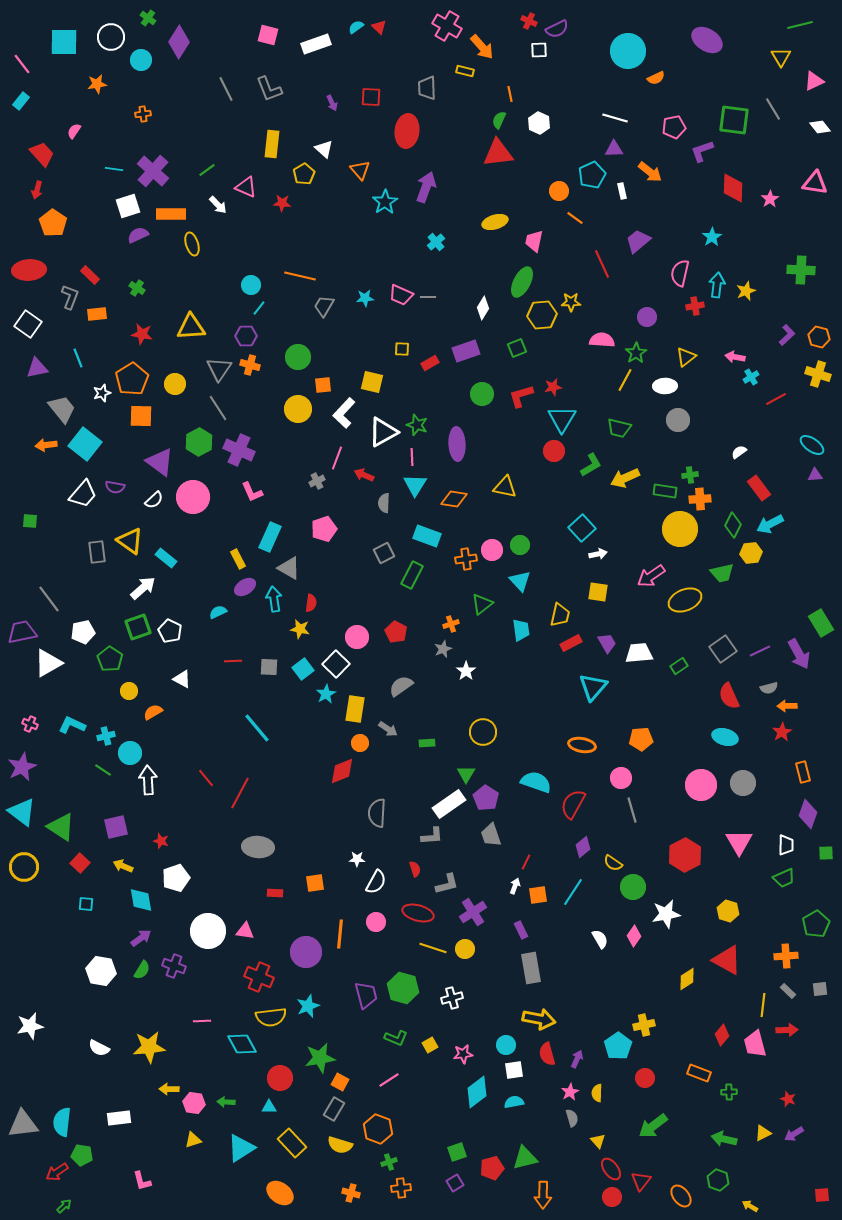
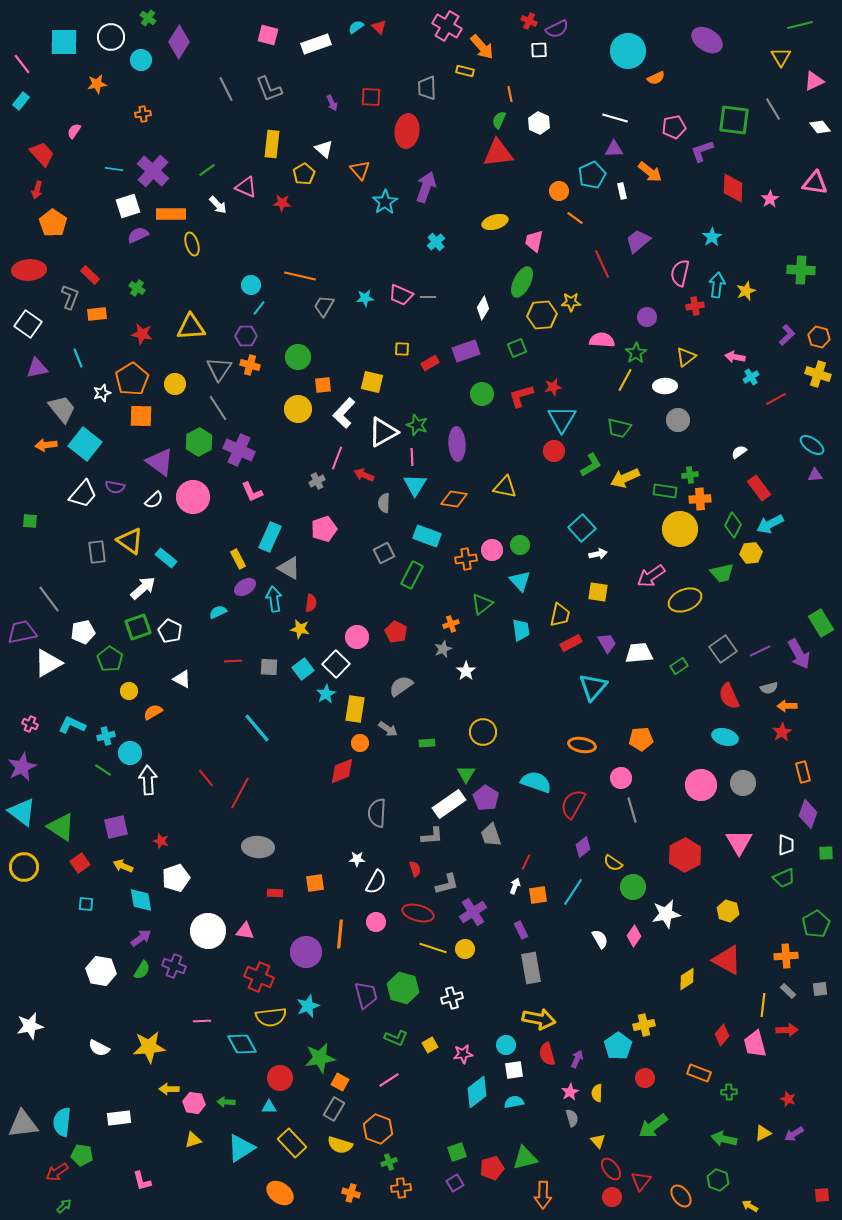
red square at (80, 863): rotated 12 degrees clockwise
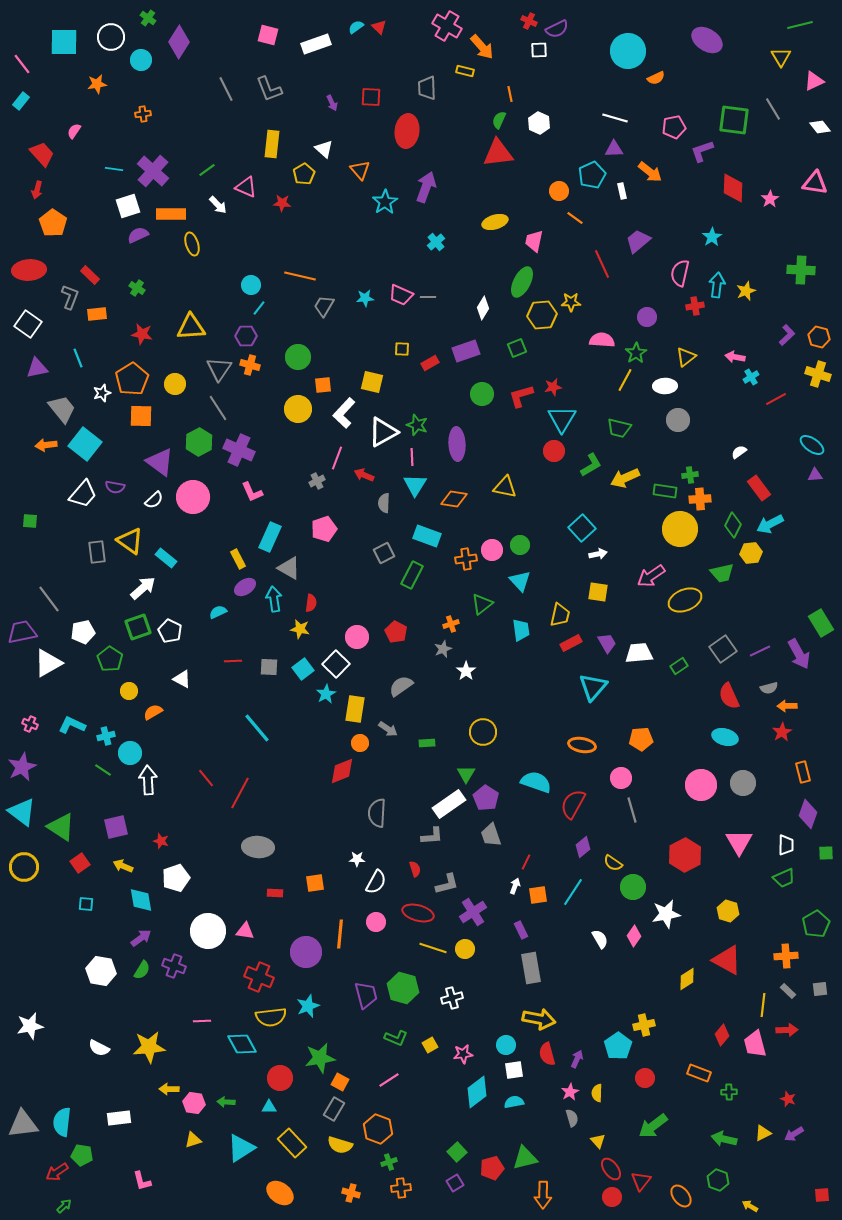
green square at (457, 1152): rotated 24 degrees counterclockwise
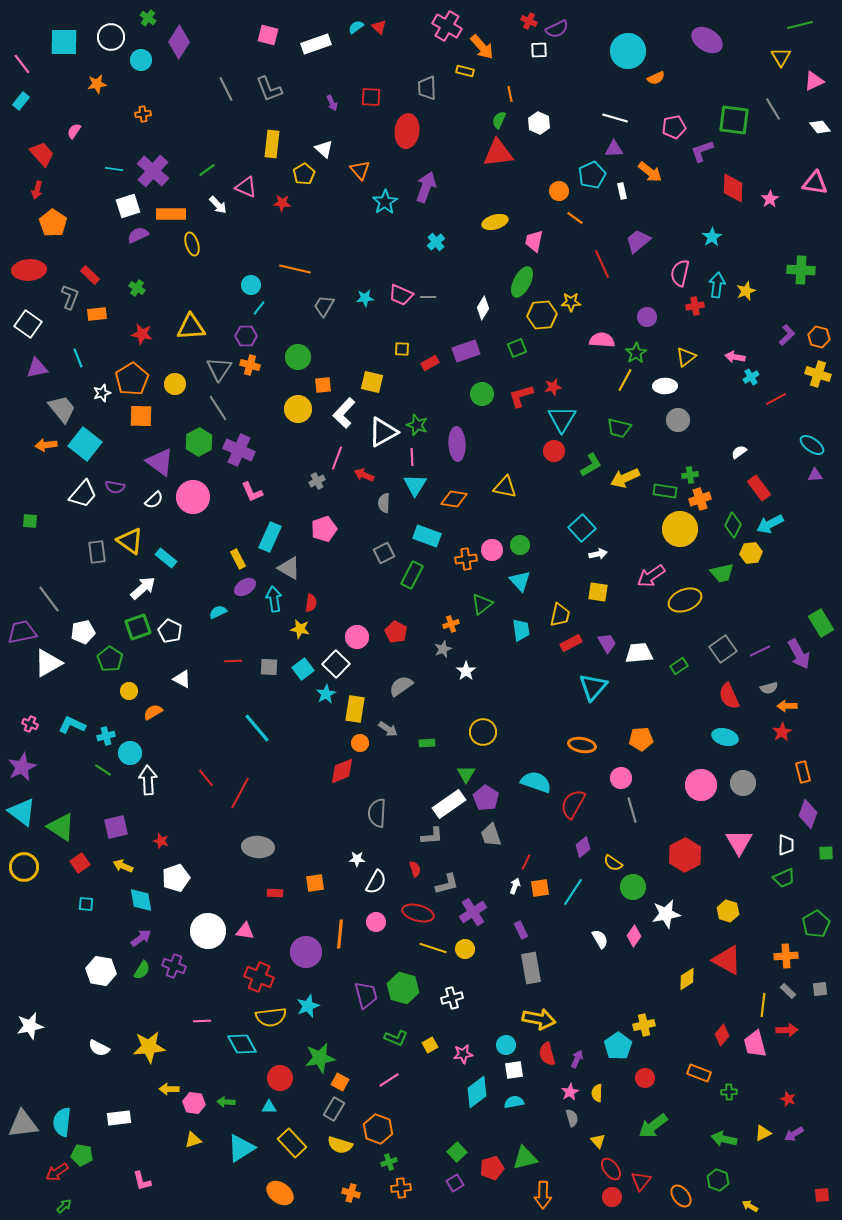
orange line at (300, 276): moved 5 px left, 7 px up
orange cross at (700, 499): rotated 15 degrees counterclockwise
orange square at (538, 895): moved 2 px right, 7 px up
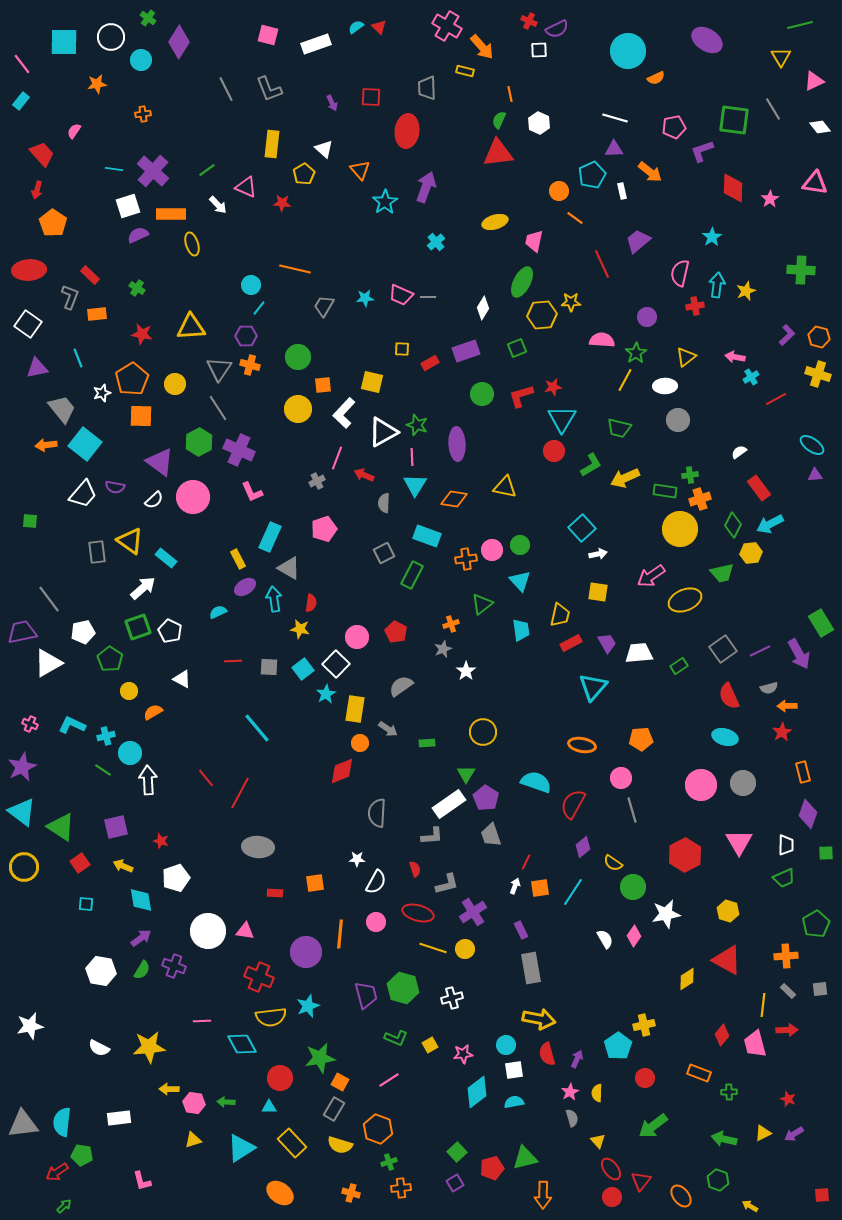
white semicircle at (600, 939): moved 5 px right
